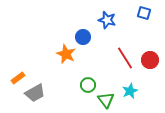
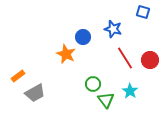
blue square: moved 1 px left, 1 px up
blue star: moved 6 px right, 9 px down
orange rectangle: moved 2 px up
green circle: moved 5 px right, 1 px up
cyan star: rotated 14 degrees counterclockwise
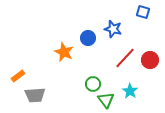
blue circle: moved 5 px right, 1 px down
orange star: moved 2 px left, 2 px up
red line: rotated 75 degrees clockwise
gray trapezoid: moved 2 px down; rotated 25 degrees clockwise
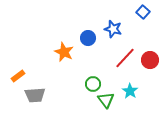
blue square: rotated 24 degrees clockwise
